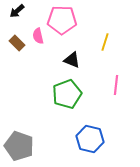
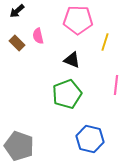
pink pentagon: moved 16 px right
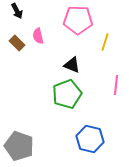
black arrow: rotated 77 degrees counterclockwise
black triangle: moved 5 px down
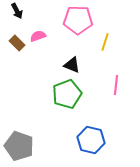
pink semicircle: rotated 84 degrees clockwise
blue hexagon: moved 1 px right, 1 px down
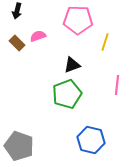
black arrow: rotated 42 degrees clockwise
black triangle: rotated 42 degrees counterclockwise
pink line: moved 1 px right
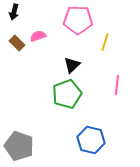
black arrow: moved 3 px left, 1 px down
black triangle: rotated 24 degrees counterclockwise
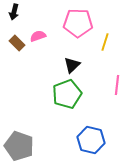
pink pentagon: moved 3 px down
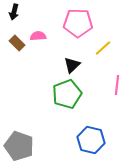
pink semicircle: rotated 14 degrees clockwise
yellow line: moved 2 px left, 6 px down; rotated 30 degrees clockwise
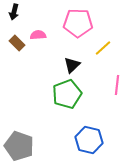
pink semicircle: moved 1 px up
blue hexagon: moved 2 px left
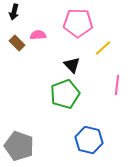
black triangle: rotated 30 degrees counterclockwise
green pentagon: moved 2 px left
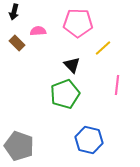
pink semicircle: moved 4 px up
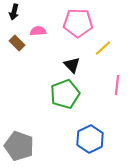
blue hexagon: moved 1 px right, 1 px up; rotated 20 degrees clockwise
